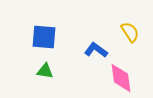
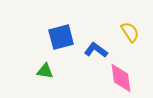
blue square: moved 17 px right; rotated 20 degrees counterclockwise
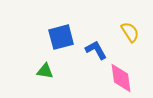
blue L-shape: rotated 25 degrees clockwise
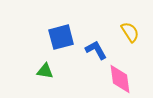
pink diamond: moved 1 px left, 1 px down
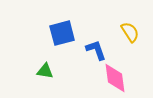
blue square: moved 1 px right, 4 px up
blue L-shape: rotated 10 degrees clockwise
pink diamond: moved 5 px left, 1 px up
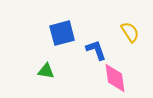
green triangle: moved 1 px right
